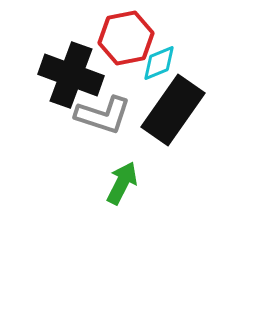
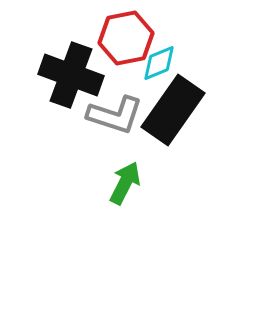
gray L-shape: moved 12 px right
green arrow: moved 3 px right
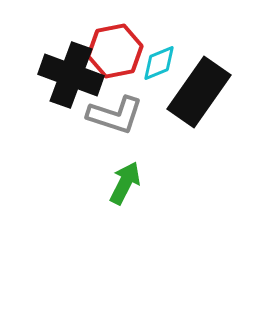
red hexagon: moved 11 px left, 13 px down
black rectangle: moved 26 px right, 18 px up
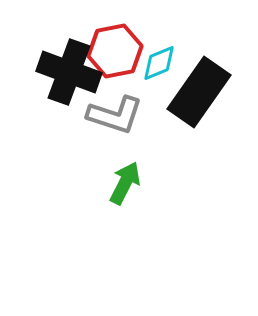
black cross: moved 2 px left, 3 px up
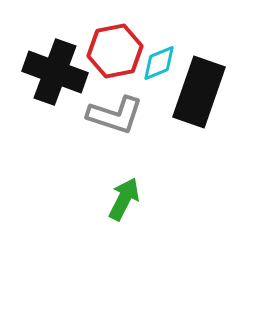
black cross: moved 14 px left
black rectangle: rotated 16 degrees counterclockwise
green arrow: moved 1 px left, 16 px down
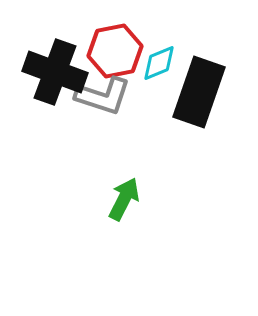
gray L-shape: moved 12 px left, 19 px up
